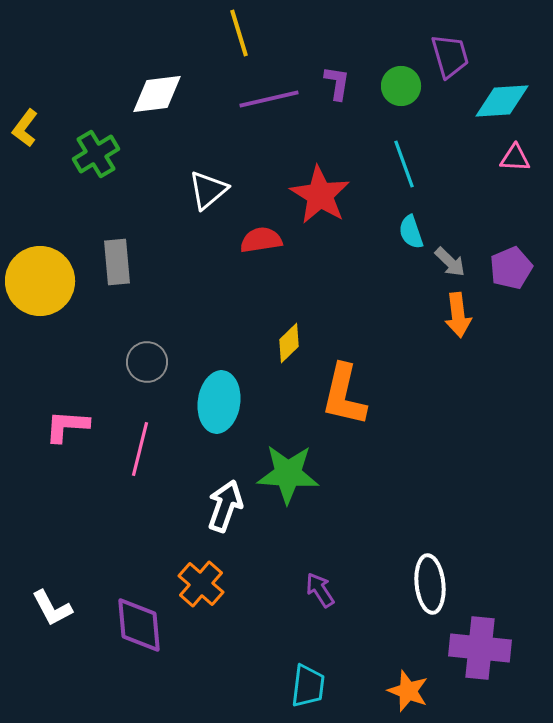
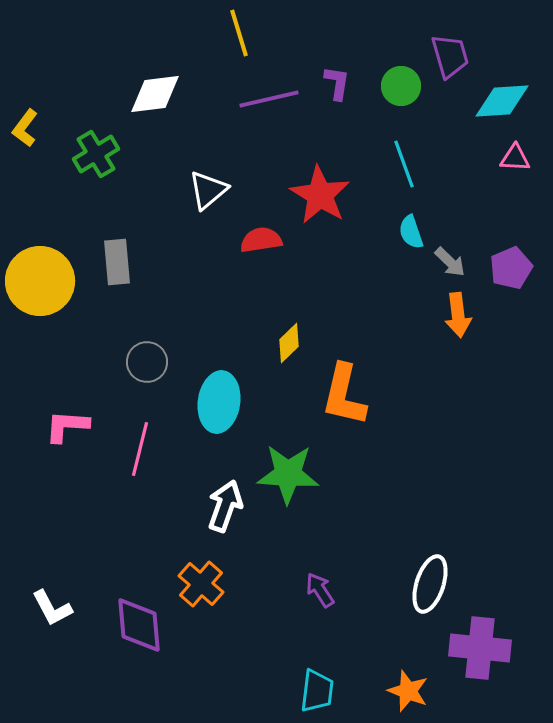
white diamond: moved 2 px left
white ellipse: rotated 24 degrees clockwise
cyan trapezoid: moved 9 px right, 5 px down
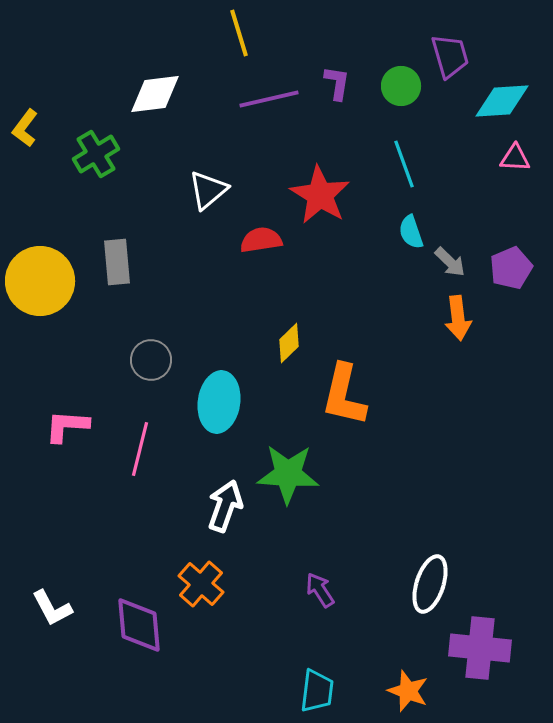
orange arrow: moved 3 px down
gray circle: moved 4 px right, 2 px up
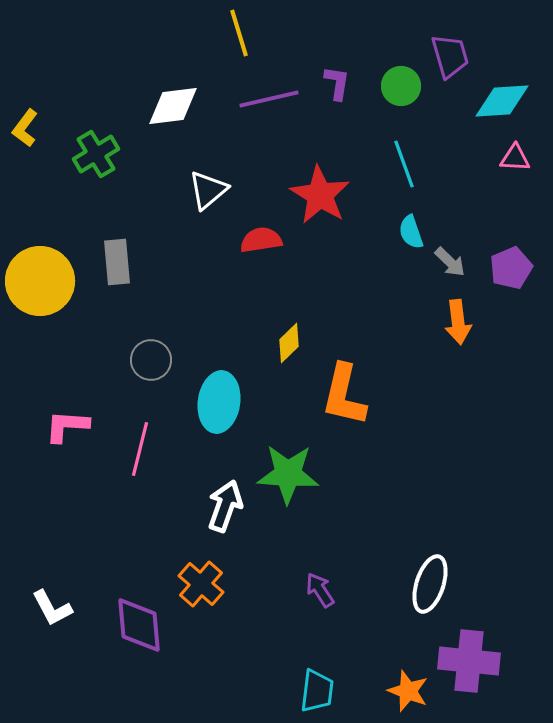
white diamond: moved 18 px right, 12 px down
orange arrow: moved 4 px down
purple cross: moved 11 px left, 13 px down
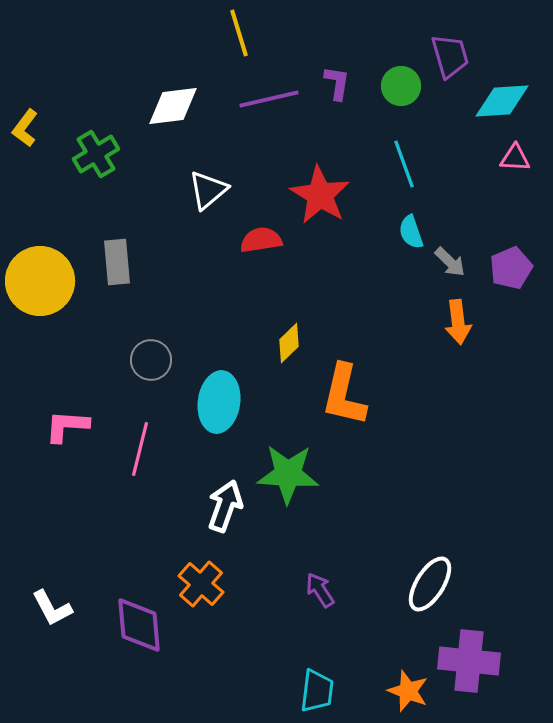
white ellipse: rotated 14 degrees clockwise
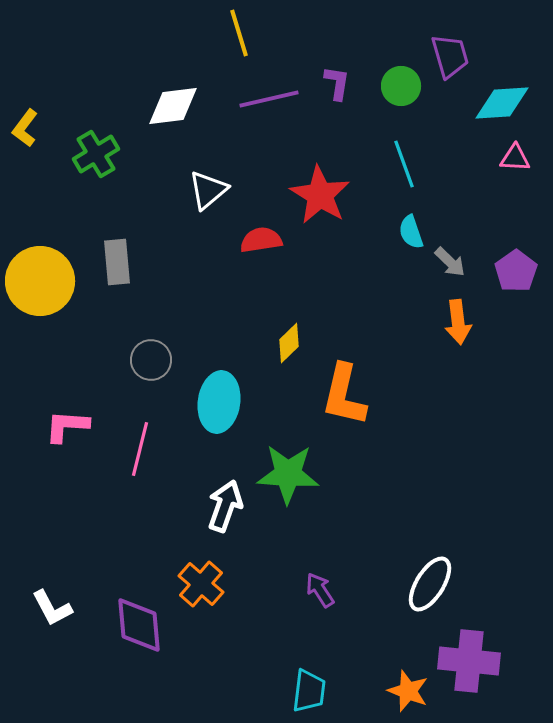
cyan diamond: moved 2 px down
purple pentagon: moved 5 px right, 3 px down; rotated 12 degrees counterclockwise
cyan trapezoid: moved 8 px left
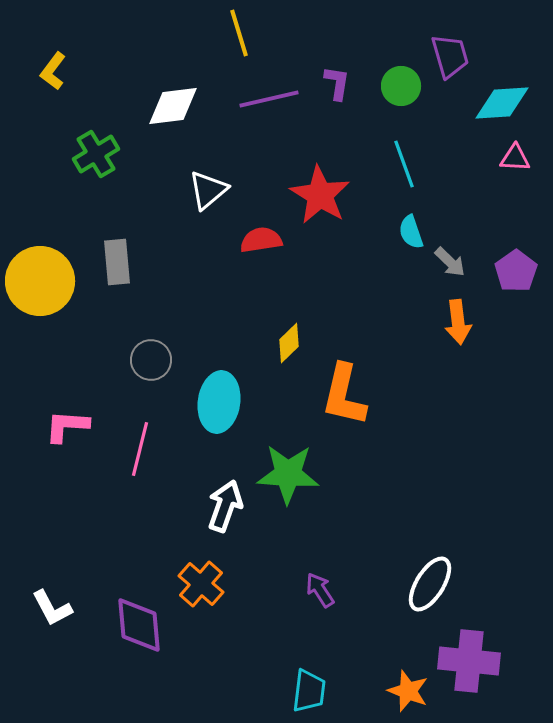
yellow L-shape: moved 28 px right, 57 px up
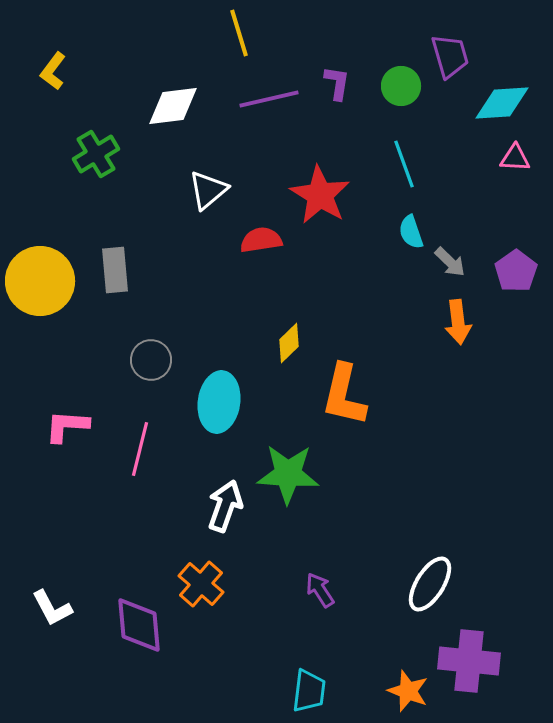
gray rectangle: moved 2 px left, 8 px down
